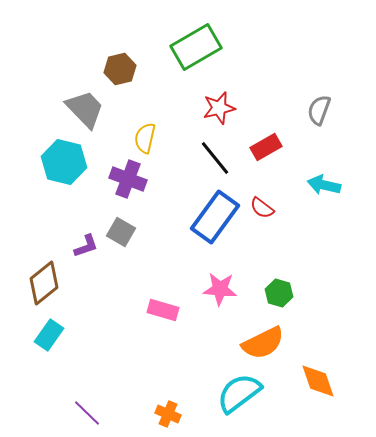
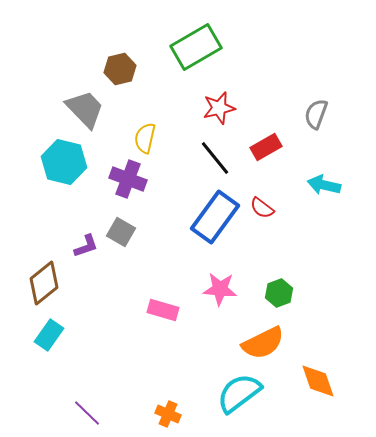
gray semicircle: moved 3 px left, 4 px down
green hexagon: rotated 24 degrees clockwise
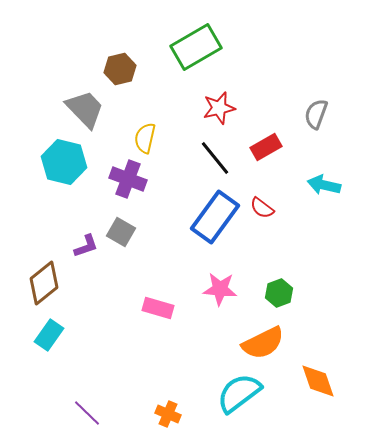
pink rectangle: moved 5 px left, 2 px up
